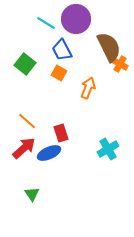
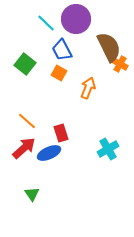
cyan line: rotated 12 degrees clockwise
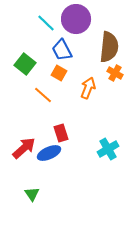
brown semicircle: rotated 32 degrees clockwise
orange cross: moved 5 px left, 9 px down
orange line: moved 16 px right, 26 px up
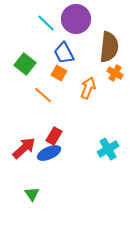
blue trapezoid: moved 2 px right, 3 px down
red rectangle: moved 7 px left, 3 px down; rotated 48 degrees clockwise
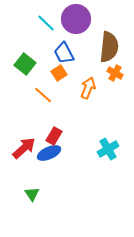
orange square: rotated 28 degrees clockwise
